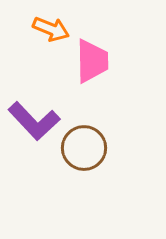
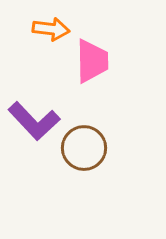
orange arrow: rotated 15 degrees counterclockwise
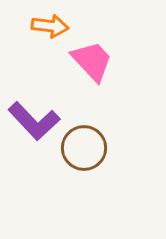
orange arrow: moved 1 px left, 3 px up
pink trapezoid: rotated 42 degrees counterclockwise
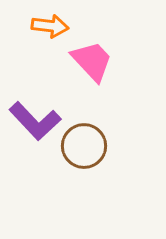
purple L-shape: moved 1 px right
brown circle: moved 2 px up
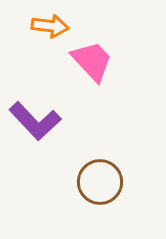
brown circle: moved 16 px right, 36 px down
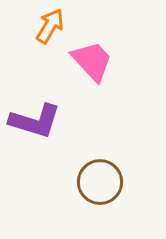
orange arrow: rotated 66 degrees counterclockwise
purple L-shape: rotated 30 degrees counterclockwise
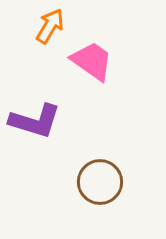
pink trapezoid: rotated 12 degrees counterclockwise
